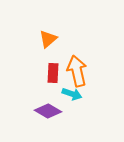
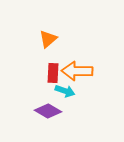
orange arrow: rotated 76 degrees counterclockwise
cyan arrow: moved 7 px left, 3 px up
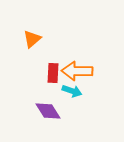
orange triangle: moved 16 px left
cyan arrow: moved 7 px right
purple diamond: rotated 28 degrees clockwise
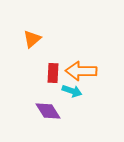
orange arrow: moved 4 px right
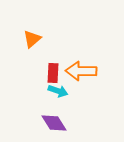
cyan arrow: moved 14 px left
purple diamond: moved 6 px right, 12 px down
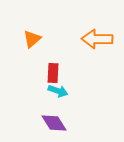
orange arrow: moved 16 px right, 32 px up
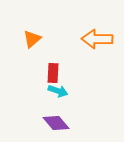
purple diamond: moved 2 px right; rotated 8 degrees counterclockwise
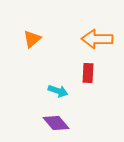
red rectangle: moved 35 px right
